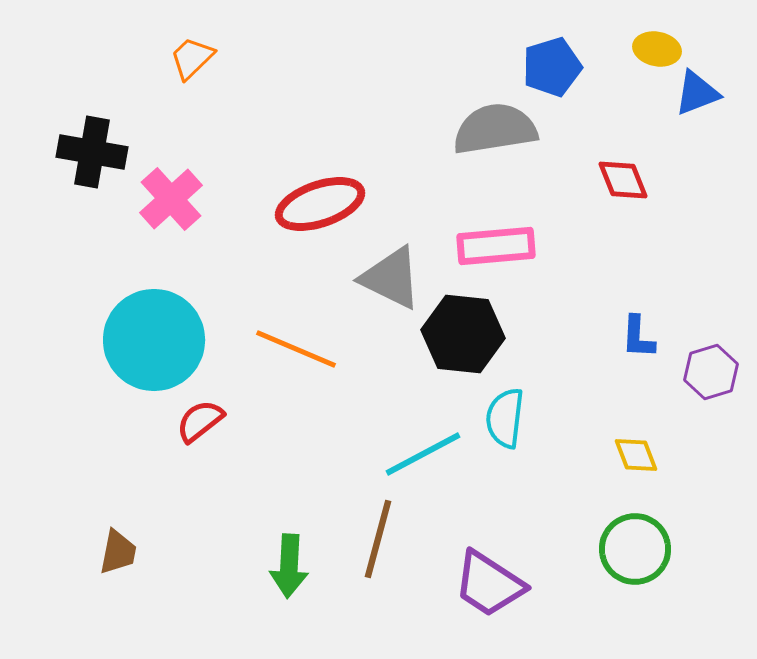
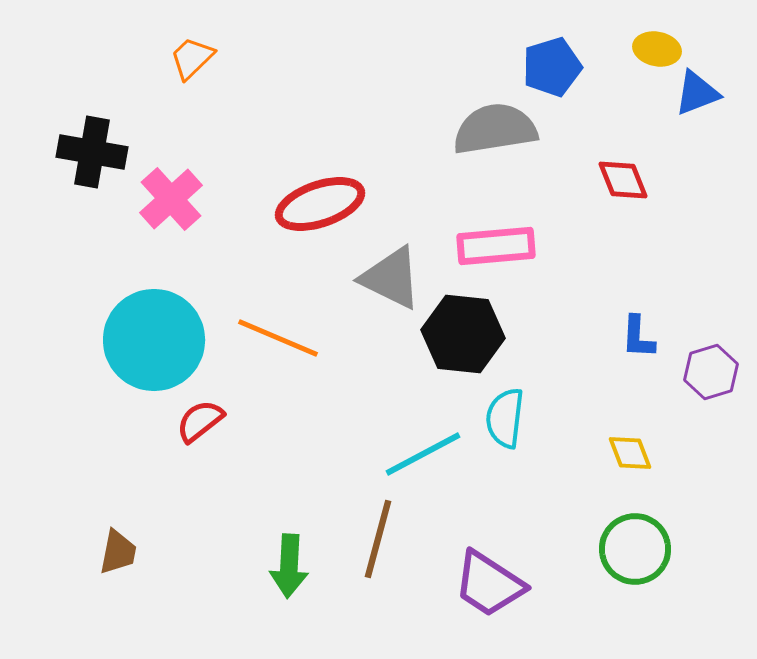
orange line: moved 18 px left, 11 px up
yellow diamond: moved 6 px left, 2 px up
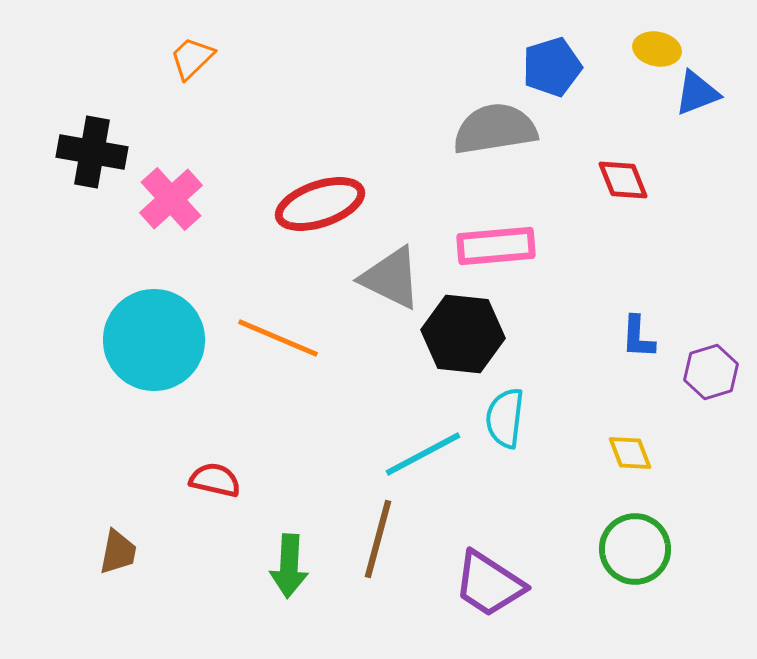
red semicircle: moved 15 px right, 59 px down; rotated 51 degrees clockwise
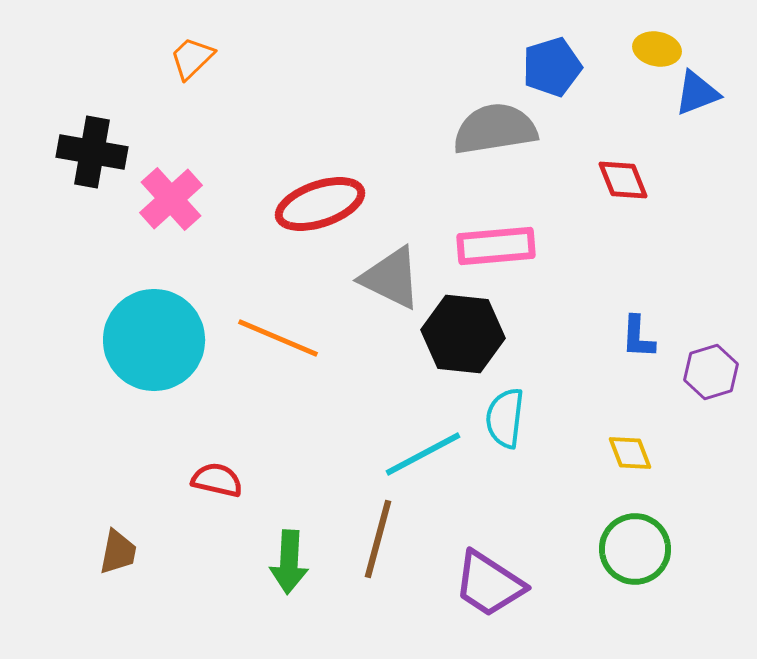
red semicircle: moved 2 px right
green arrow: moved 4 px up
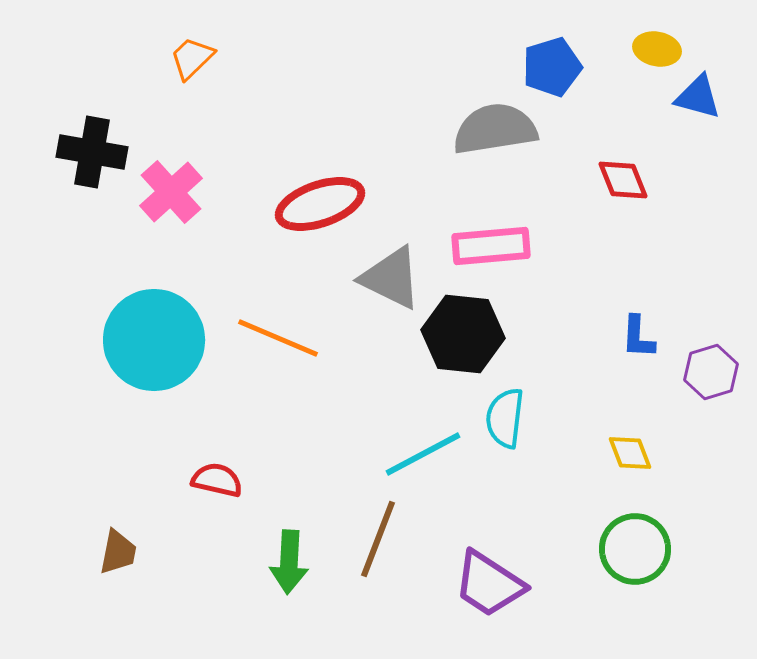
blue triangle: moved 1 px right, 4 px down; rotated 36 degrees clockwise
pink cross: moved 7 px up
pink rectangle: moved 5 px left
brown line: rotated 6 degrees clockwise
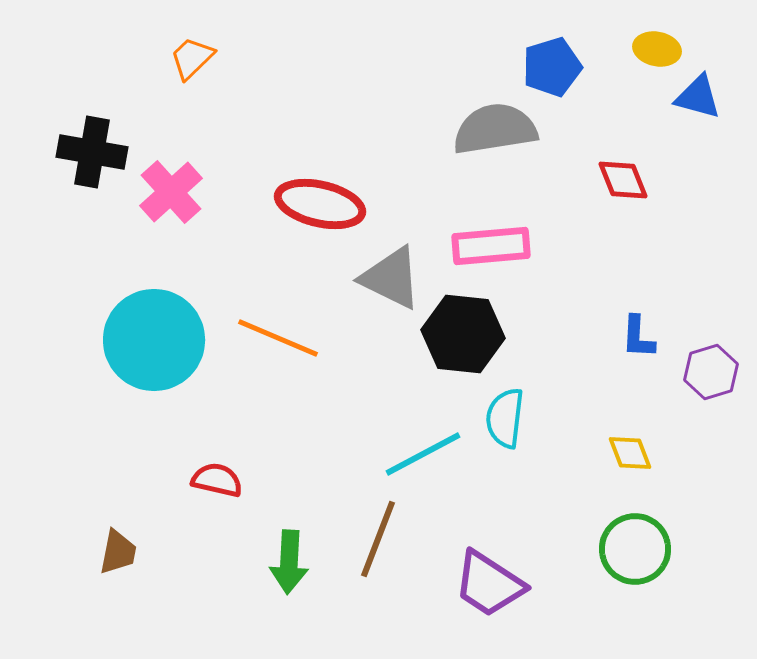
red ellipse: rotated 32 degrees clockwise
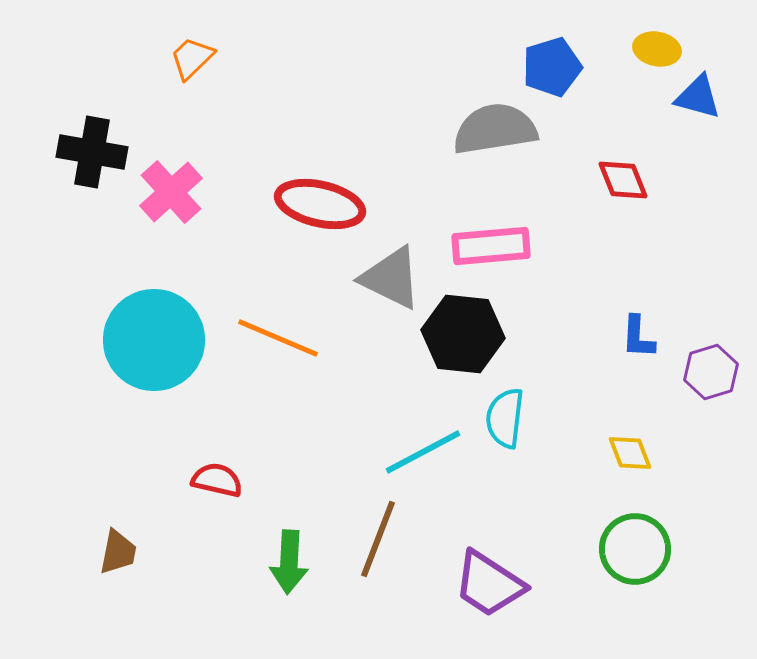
cyan line: moved 2 px up
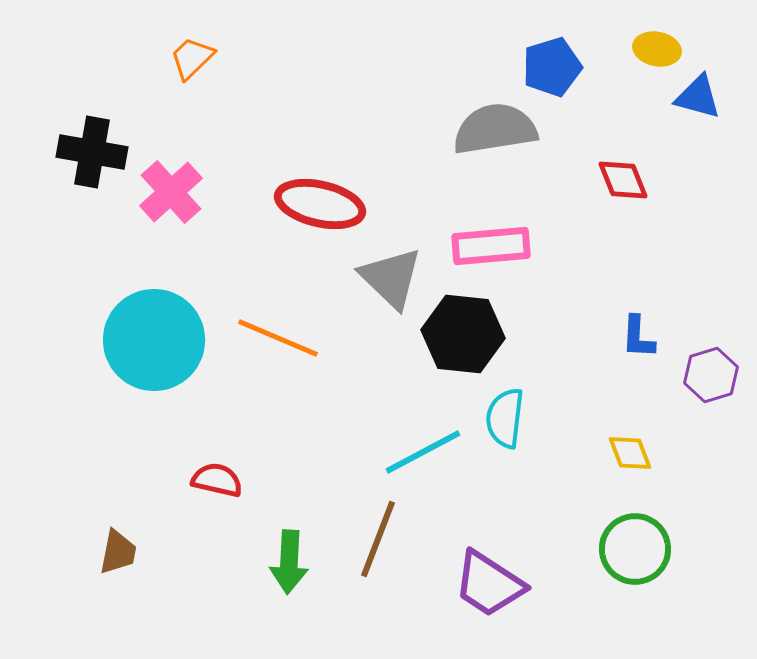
gray triangle: rotated 18 degrees clockwise
purple hexagon: moved 3 px down
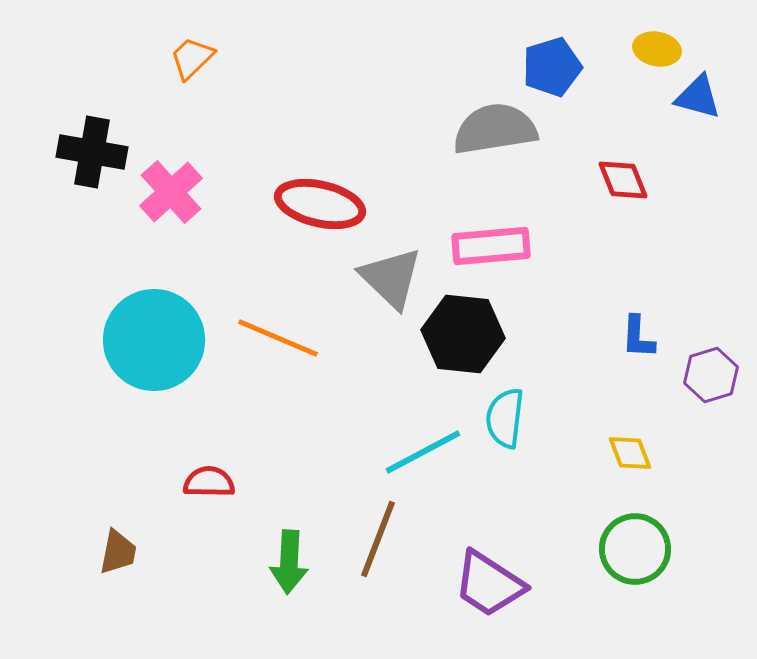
red semicircle: moved 8 px left, 2 px down; rotated 12 degrees counterclockwise
